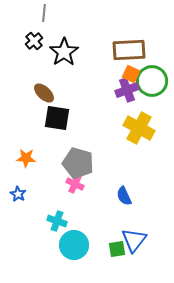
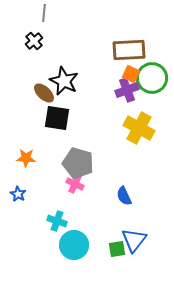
black star: moved 29 px down; rotated 12 degrees counterclockwise
green circle: moved 3 px up
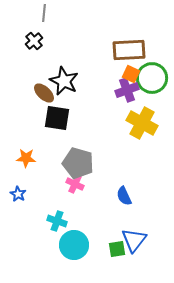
yellow cross: moved 3 px right, 5 px up
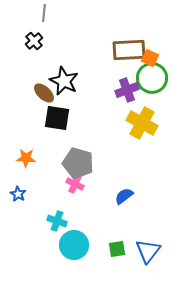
orange square: moved 19 px right, 16 px up
blue semicircle: rotated 78 degrees clockwise
blue triangle: moved 14 px right, 11 px down
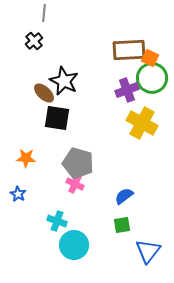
green square: moved 5 px right, 24 px up
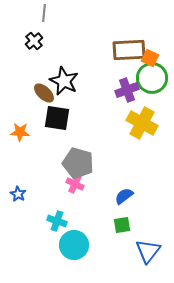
orange star: moved 6 px left, 26 px up
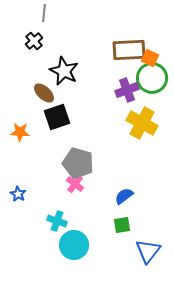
black star: moved 10 px up
black square: moved 1 px up; rotated 28 degrees counterclockwise
pink cross: rotated 12 degrees clockwise
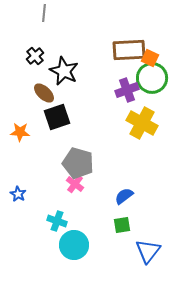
black cross: moved 1 px right, 15 px down
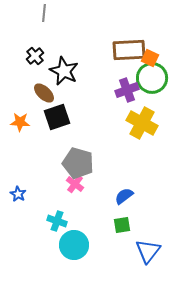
orange star: moved 10 px up
